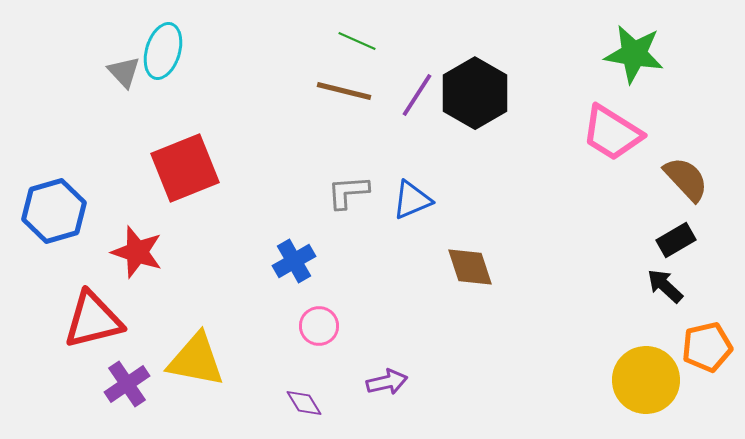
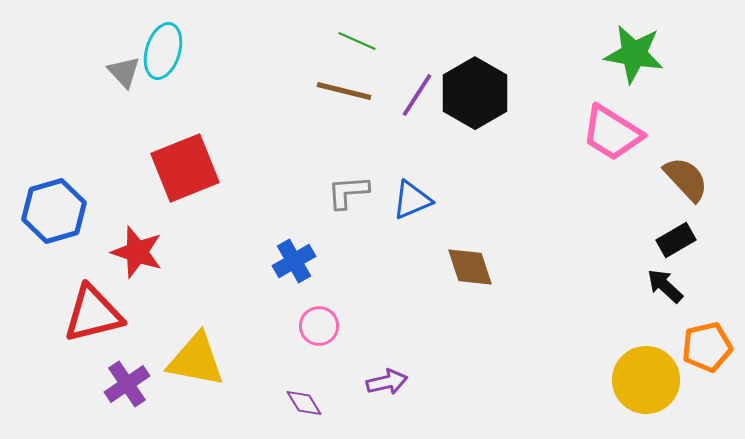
red triangle: moved 6 px up
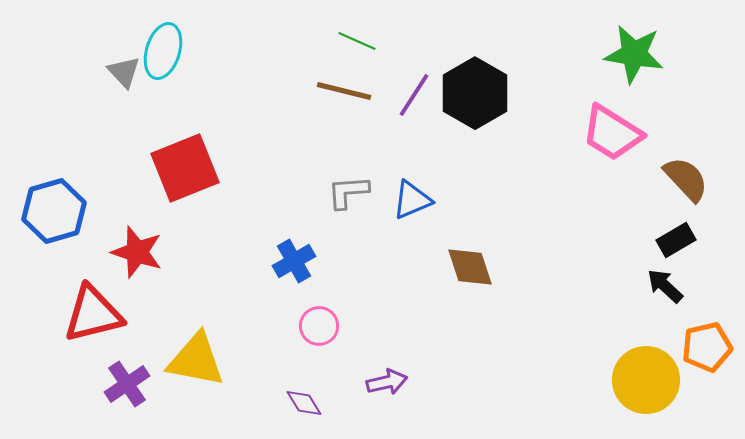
purple line: moved 3 px left
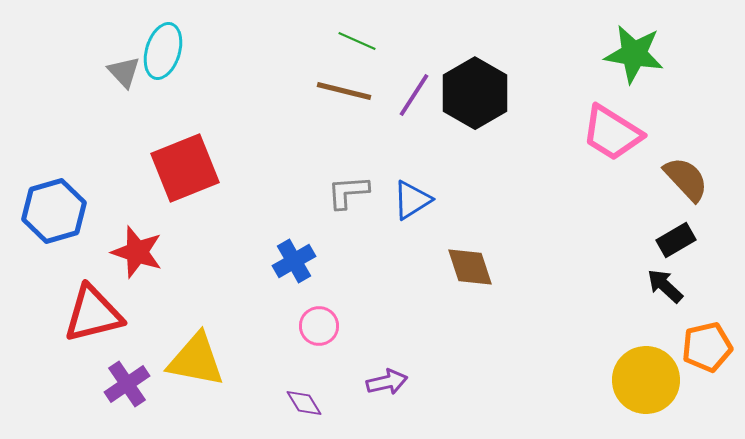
blue triangle: rotated 9 degrees counterclockwise
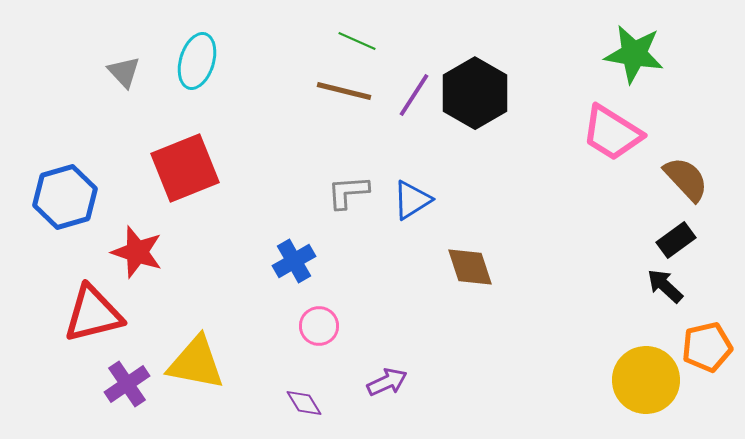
cyan ellipse: moved 34 px right, 10 px down
blue hexagon: moved 11 px right, 14 px up
black rectangle: rotated 6 degrees counterclockwise
yellow triangle: moved 3 px down
purple arrow: rotated 12 degrees counterclockwise
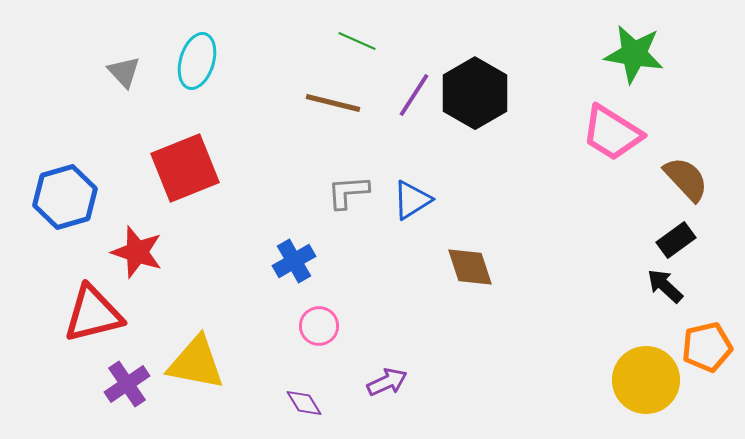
brown line: moved 11 px left, 12 px down
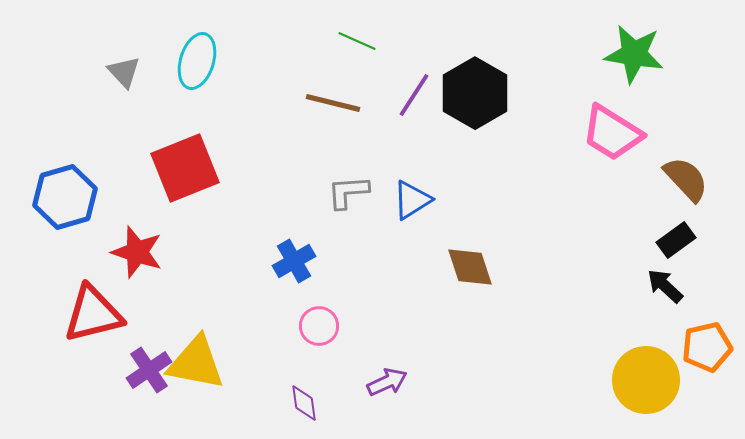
purple cross: moved 22 px right, 14 px up
purple diamond: rotated 24 degrees clockwise
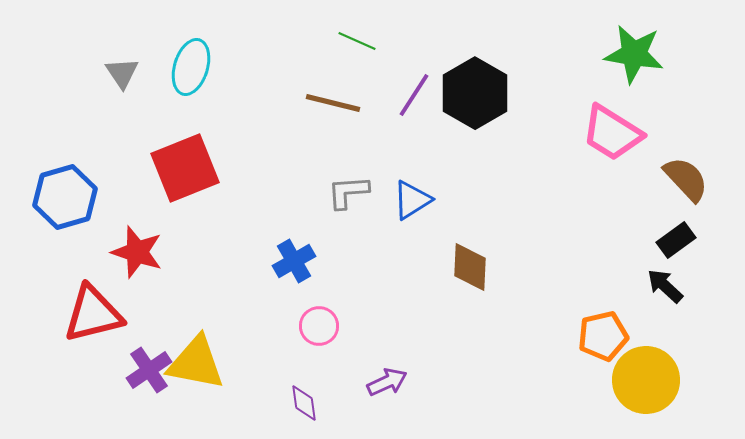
cyan ellipse: moved 6 px left, 6 px down
gray triangle: moved 2 px left, 1 px down; rotated 9 degrees clockwise
brown diamond: rotated 21 degrees clockwise
orange pentagon: moved 104 px left, 11 px up
